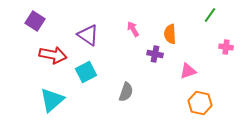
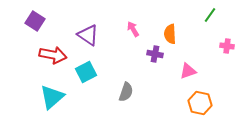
pink cross: moved 1 px right, 1 px up
cyan triangle: moved 3 px up
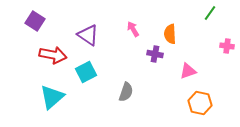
green line: moved 2 px up
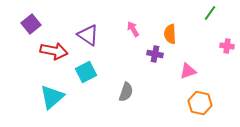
purple square: moved 4 px left, 3 px down; rotated 18 degrees clockwise
red arrow: moved 1 px right, 4 px up
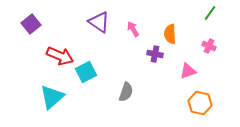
purple triangle: moved 11 px right, 13 px up
pink cross: moved 18 px left; rotated 16 degrees clockwise
red arrow: moved 6 px right, 5 px down; rotated 12 degrees clockwise
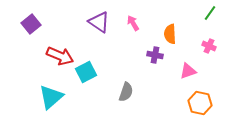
pink arrow: moved 6 px up
purple cross: moved 1 px down
cyan triangle: moved 1 px left
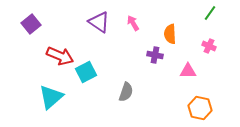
pink triangle: rotated 18 degrees clockwise
orange hexagon: moved 5 px down
